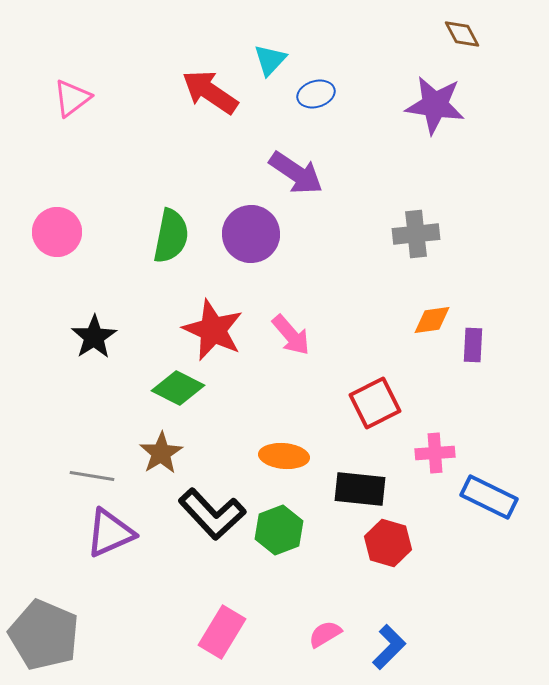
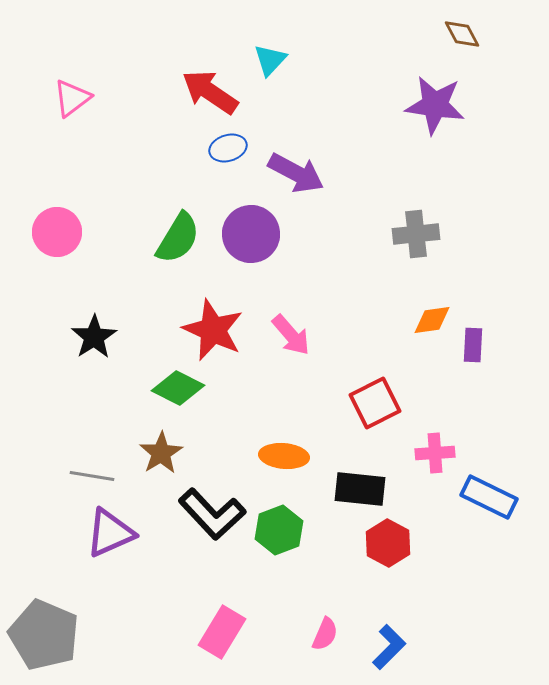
blue ellipse: moved 88 px left, 54 px down
purple arrow: rotated 6 degrees counterclockwise
green semicircle: moved 7 px right, 2 px down; rotated 20 degrees clockwise
red hexagon: rotated 12 degrees clockwise
pink semicircle: rotated 144 degrees clockwise
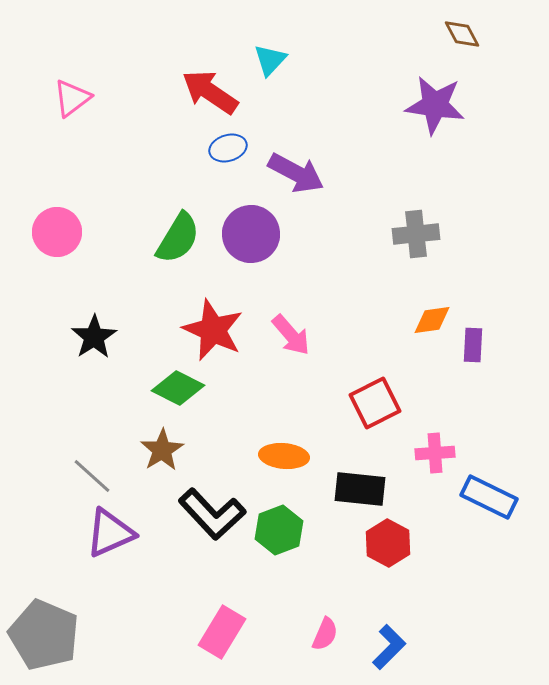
brown star: moved 1 px right, 3 px up
gray line: rotated 33 degrees clockwise
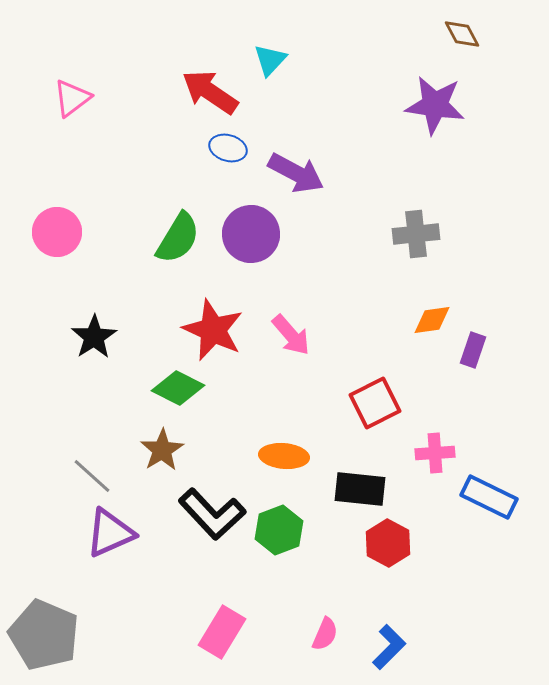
blue ellipse: rotated 33 degrees clockwise
purple rectangle: moved 5 px down; rotated 16 degrees clockwise
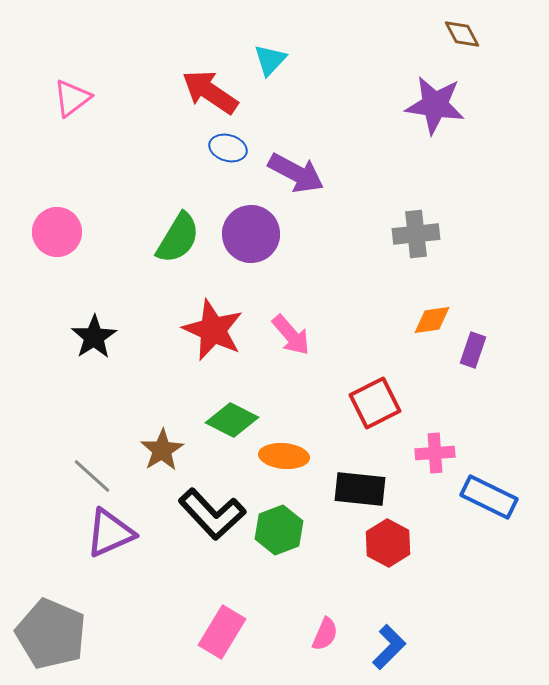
green diamond: moved 54 px right, 32 px down
gray pentagon: moved 7 px right, 1 px up
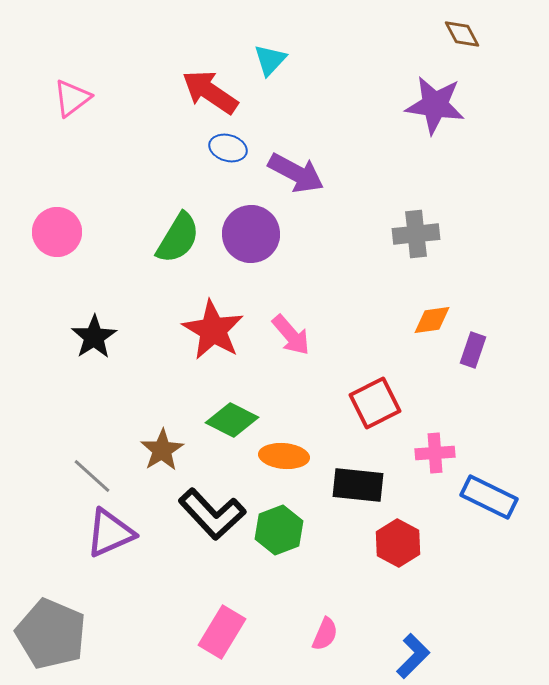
red star: rotated 6 degrees clockwise
black rectangle: moved 2 px left, 4 px up
red hexagon: moved 10 px right
blue L-shape: moved 24 px right, 9 px down
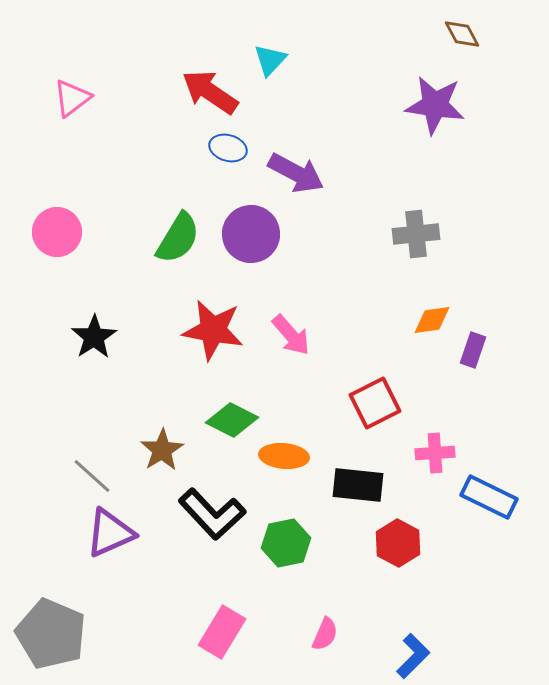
red star: rotated 20 degrees counterclockwise
green hexagon: moved 7 px right, 13 px down; rotated 9 degrees clockwise
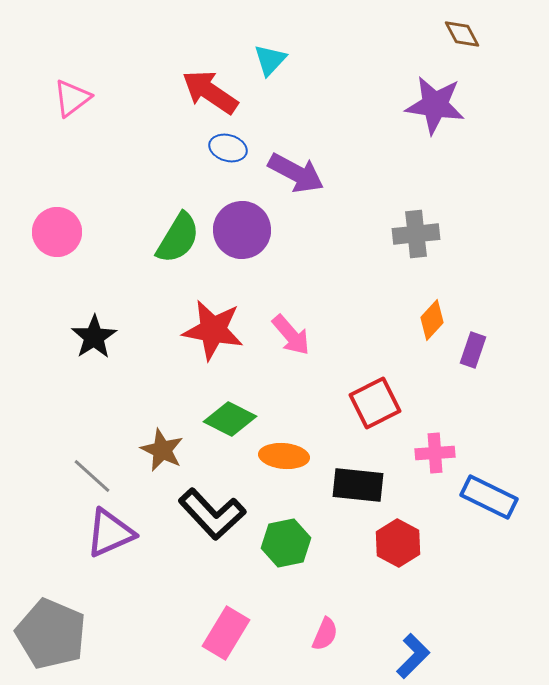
purple circle: moved 9 px left, 4 px up
orange diamond: rotated 39 degrees counterclockwise
green diamond: moved 2 px left, 1 px up
brown star: rotated 15 degrees counterclockwise
pink rectangle: moved 4 px right, 1 px down
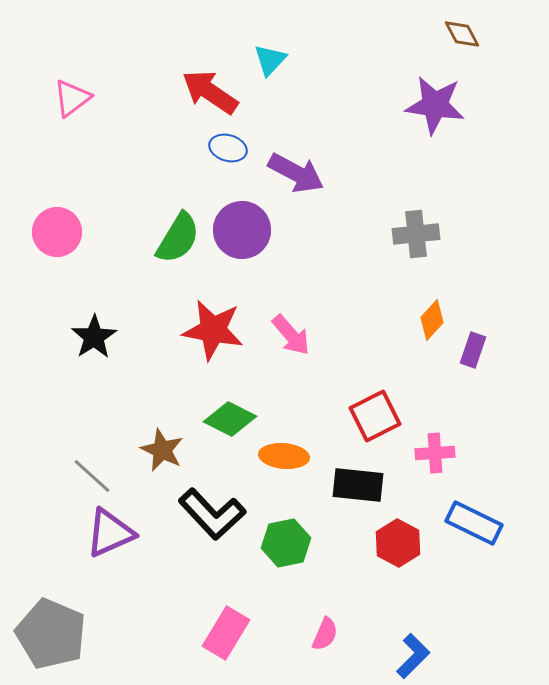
red square: moved 13 px down
blue rectangle: moved 15 px left, 26 px down
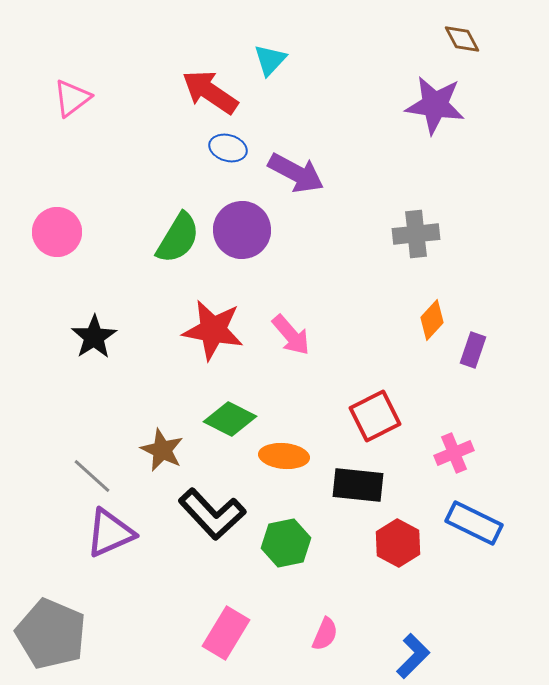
brown diamond: moved 5 px down
pink cross: moved 19 px right; rotated 18 degrees counterclockwise
